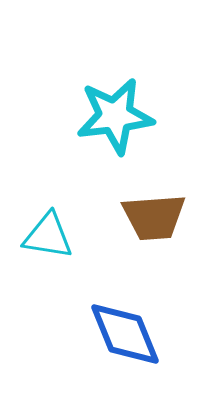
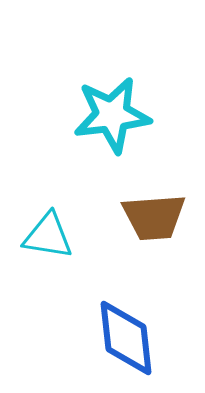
cyan star: moved 3 px left, 1 px up
blue diamond: moved 1 px right, 4 px down; rotated 16 degrees clockwise
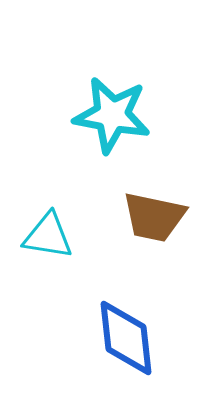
cyan star: rotated 18 degrees clockwise
brown trapezoid: rotated 16 degrees clockwise
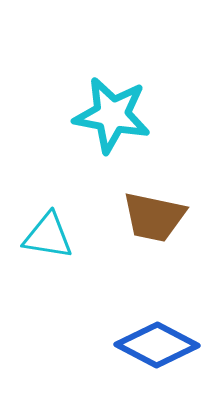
blue diamond: moved 31 px right, 7 px down; rotated 56 degrees counterclockwise
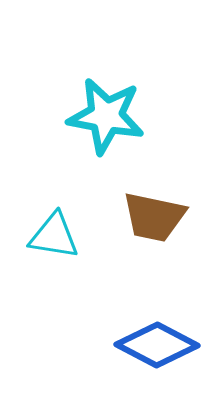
cyan star: moved 6 px left, 1 px down
cyan triangle: moved 6 px right
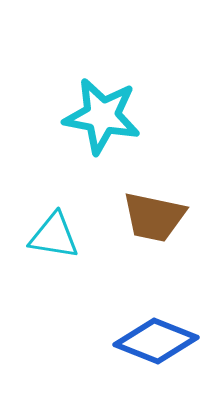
cyan star: moved 4 px left
blue diamond: moved 1 px left, 4 px up; rotated 6 degrees counterclockwise
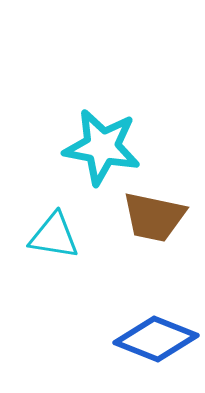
cyan star: moved 31 px down
blue diamond: moved 2 px up
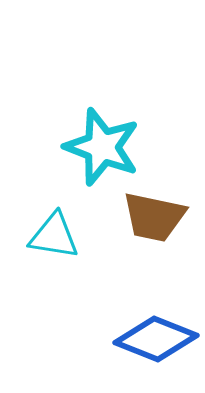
cyan star: rotated 10 degrees clockwise
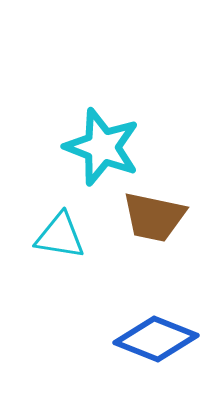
cyan triangle: moved 6 px right
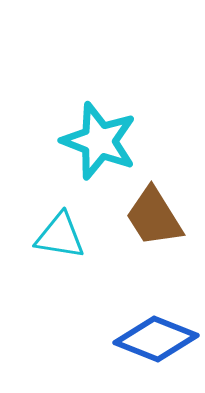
cyan star: moved 3 px left, 6 px up
brown trapezoid: rotated 46 degrees clockwise
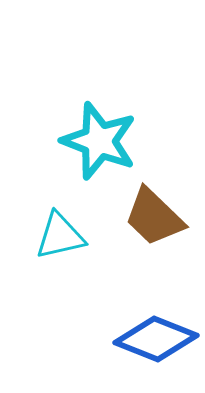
brown trapezoid: rotated 14 degrees counterclockwise
cyan triangle: rotated 22 degrees counterclockwise
